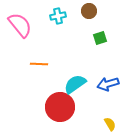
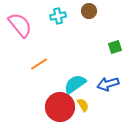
green square: moved 15 px right, 9 px down
orange line: rotated 36 degrees counterclockwise
yellow semicircle: moved 27 px left, 19 px up
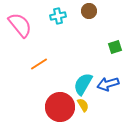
cyan semicircle: moved 8 px right; rotated 25 degrees counterclockwise
